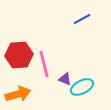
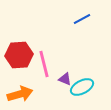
orange arrow: moved 2 px right
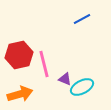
red hexagon: rotated 8 degrees counterclockwise
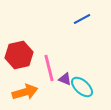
pink line: moved 5 px right, 4 px down
cyan ellipse: rotated 70 degrees clockwise
orange arrow: moved 5 px right, 2 px up
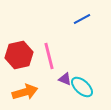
pink line: moved 12 px up
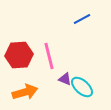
red hexagon: rotated 8 degrees clockwise
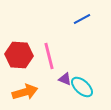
red hexagon: rotated 8 degrees clockwise
